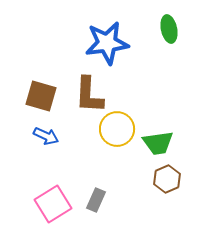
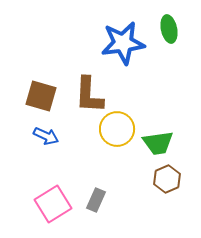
blue star: moved 16 px right
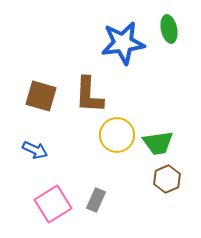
yellow circle: moved 6 px down
blue arrow: moved 11 px left, 14 px down
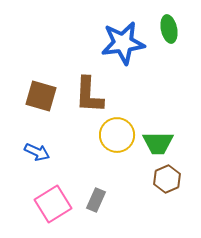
green trapezoid: rotated 8 degrees clockwise
blue arrow: moved 2 px right, 2 px down
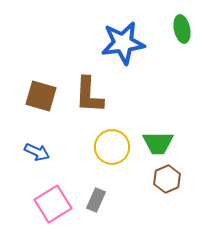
green ellipse: moved 13 px right
yellow circle: moved 5 px left, 12 px down
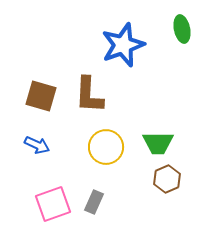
blue star: moved 2 px down; rotated 12 degrees counterclockwise
yellow circle: moved 6 px left
blue arrow: moved 7 px up
gray rectangle: moved 2 px left, 2 px down
pink square: rotated 12 degrees clockwise
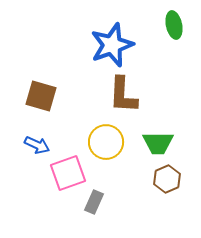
green ellipse: moved 8 px left, 4 px up
blue star: moved 11 px left
brown L-shape: moved 34 px right
yellow circle: moved 5 px up
pink square: moved 15 px right, 31 px up
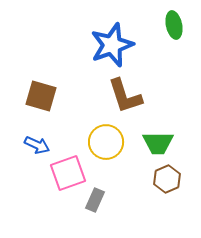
brown L-shape: moved 2 px right, 1 px down; rotated 21 degrees counterclockwise
gray rectangle: moved 1 px right, 2 px up
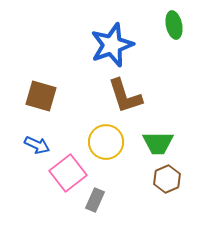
pink square: rotated 18 degrees counterclockwise
